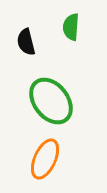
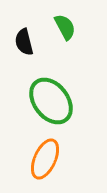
green semicircle: moved 6 px left; rotated 148 degrees clockwise
black semicircle: moved 2 px left
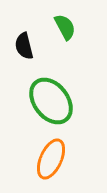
black semicircle: moved 4 px down
orange ellipse: moved 6 px right
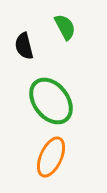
orange ellipse: moved 2 px up
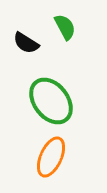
black semicircle: moved 2 px right, 3 px up; rotated 44 degrees counterclockwise
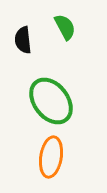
black semicircle: moved 3 px left, 3 px up; rotated 52 degrees clockwise
orange ellipse: rotated 15 degrees counterclockwise
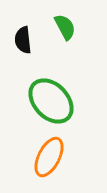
green ellipse: rotated 6 degrees counterclockwise
orange ellipse: moved 2 px left; rotated 18 degrees clockwise
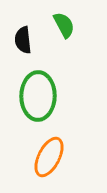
green semicircle: moved 1 px left, 2 px up
green ellipse: moved 13 px left, 5 px up; rotated 45 degrees clockwise
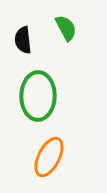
green semicircle: moved 2 px right, 3 px down
